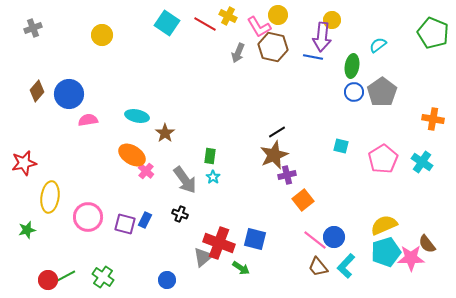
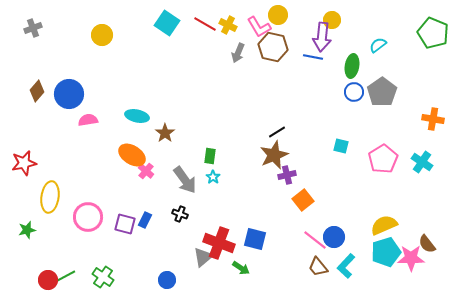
yellow cross at (228, 16): moved 9 px down
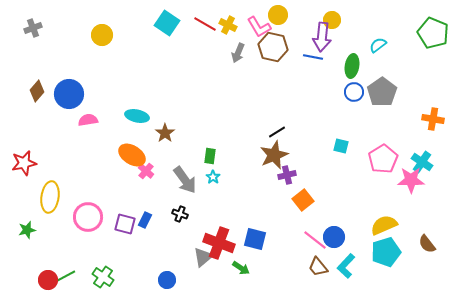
pink star at (411, 258): moved 78 px up
